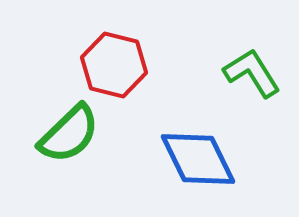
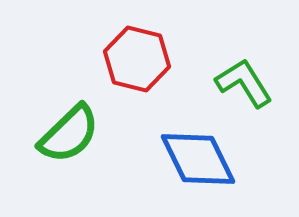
red hexagon: moved 23 px right, 6 px up
green L-shape: moved 8 px left, 10 px down
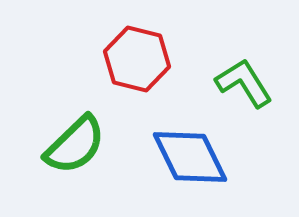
green semicircle: moved 6 px right, 11 px down
blue diamond: moved 8 px left, 2 px up
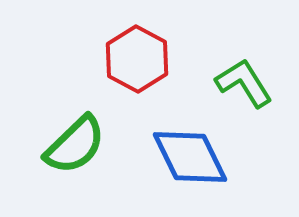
red hexagon: rotated 14 degrees clockwise
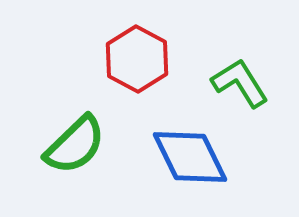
green L-shape: moved 4 px left
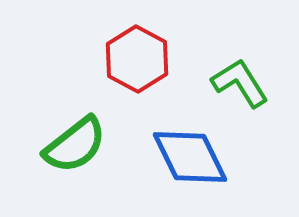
green semicircle: rotated 6 degrees clockwise
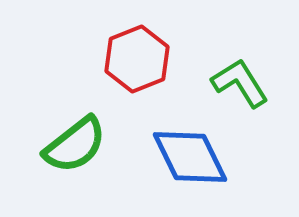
red hexagon: rotated 10 degrees clockwise
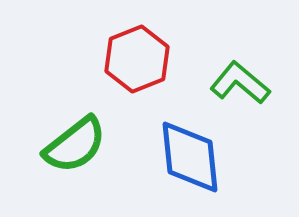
green L-shape: rotated 18 degrees counterclockwise
blue diamond: rotated 20 degrees clockwise
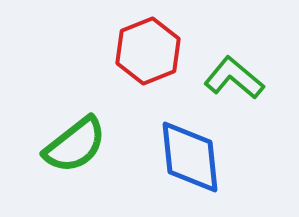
red hexagon: moved 11 px right, 8 px up
green L-shape: moved 6 px left, 5 px up
